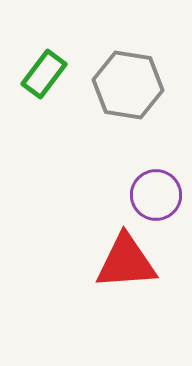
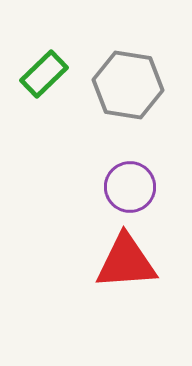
green rectangle: rotated 9 degrees clockwise
purple circle: moved 26 px left, 8 px up
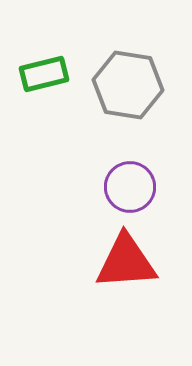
green rectangle: rotated 30 degrees clockwise
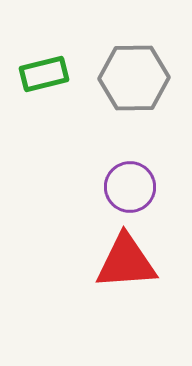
gray hexagon: moved 6 px right, 7 px up; rotated 10 degrees counterclockwise
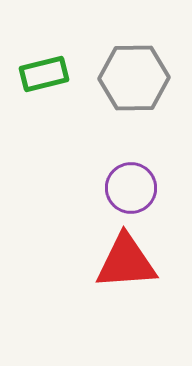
purple circle: moved 1 px right, 1 px down
